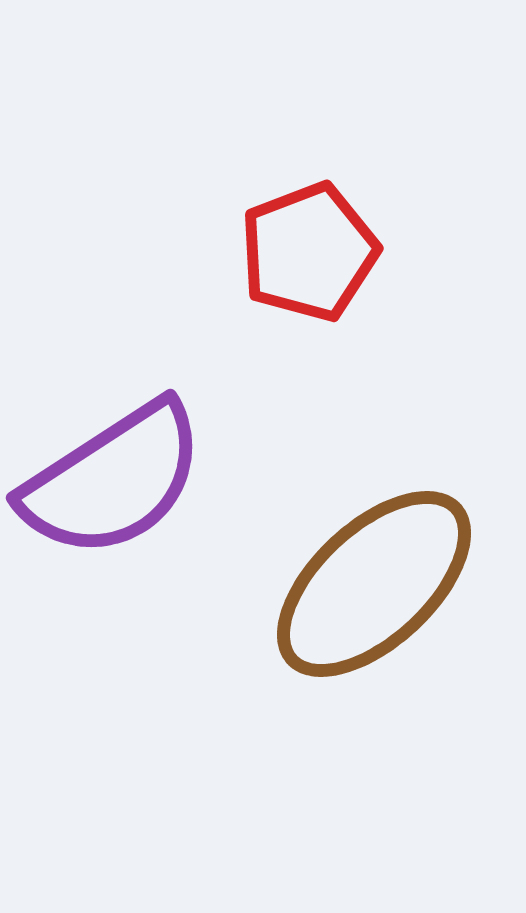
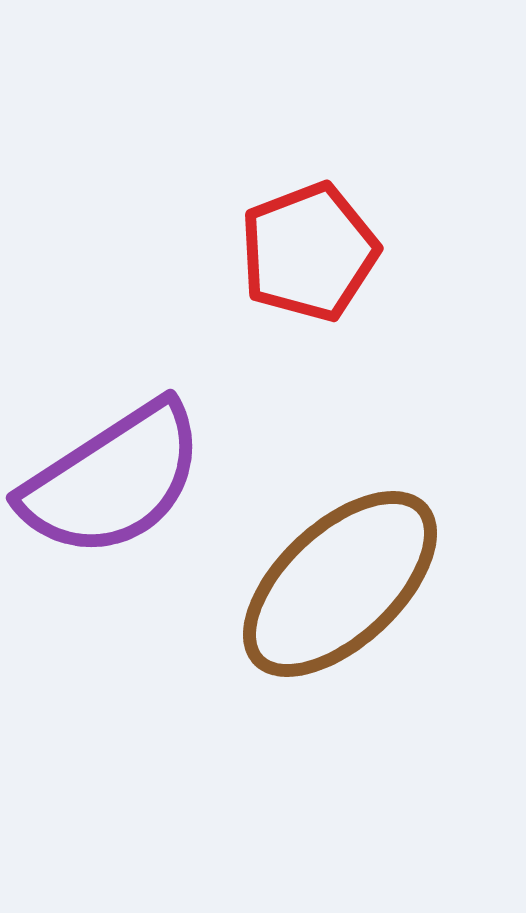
brown ellipse: moved 34 px left
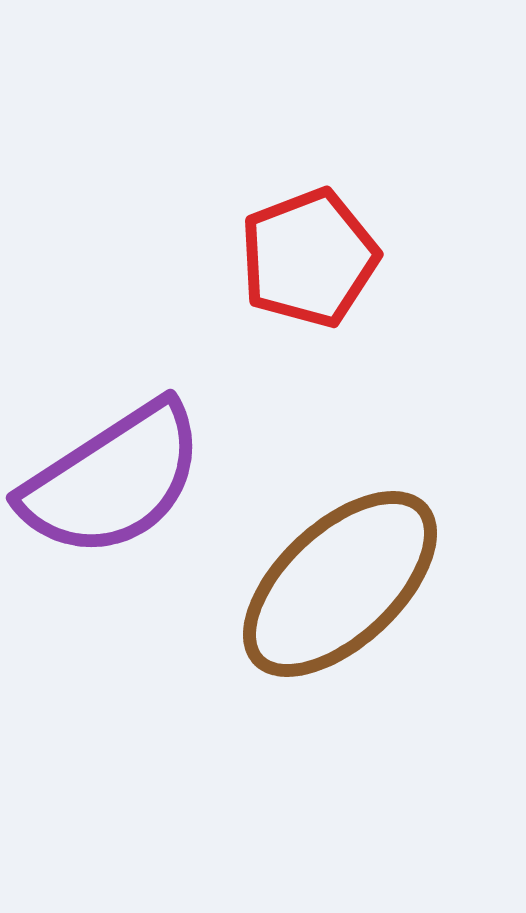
red pentagon: moved 6 px down
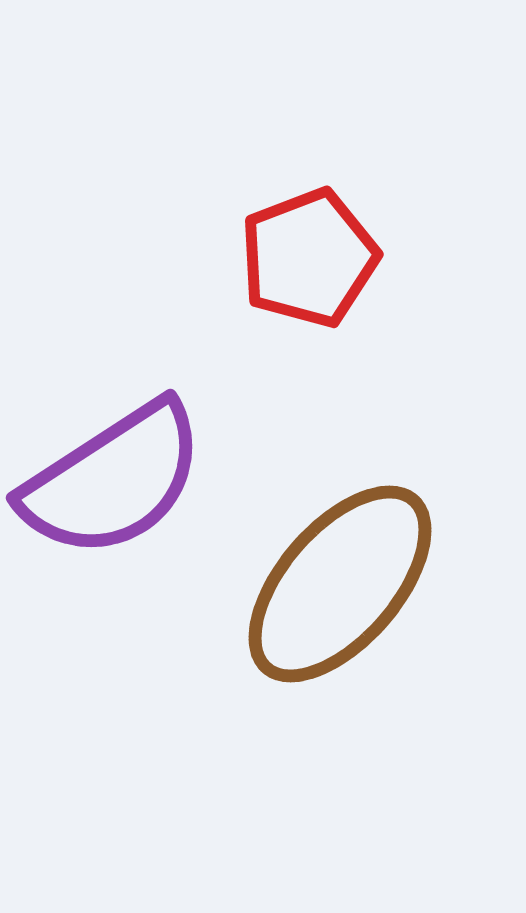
brown ellipse: rotated 6 degrees counterclockwise
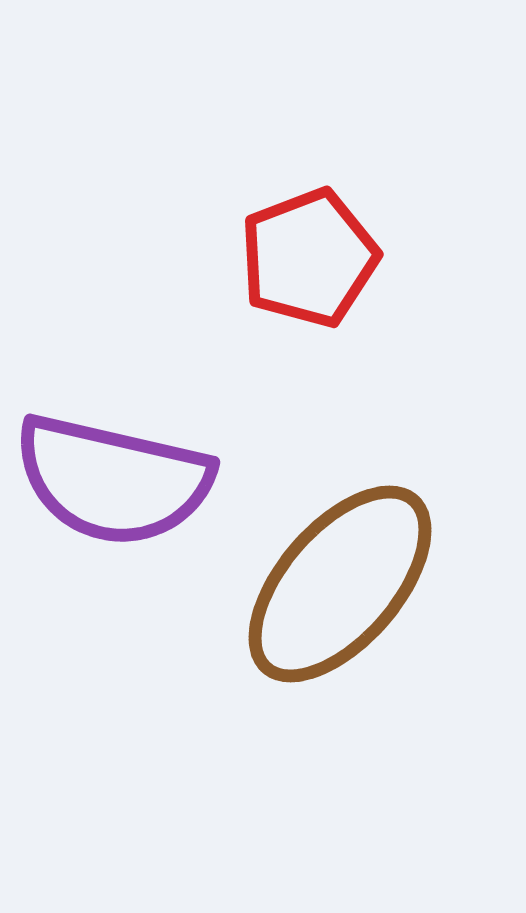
purple semicircle: rotated 46 degrees clockwise
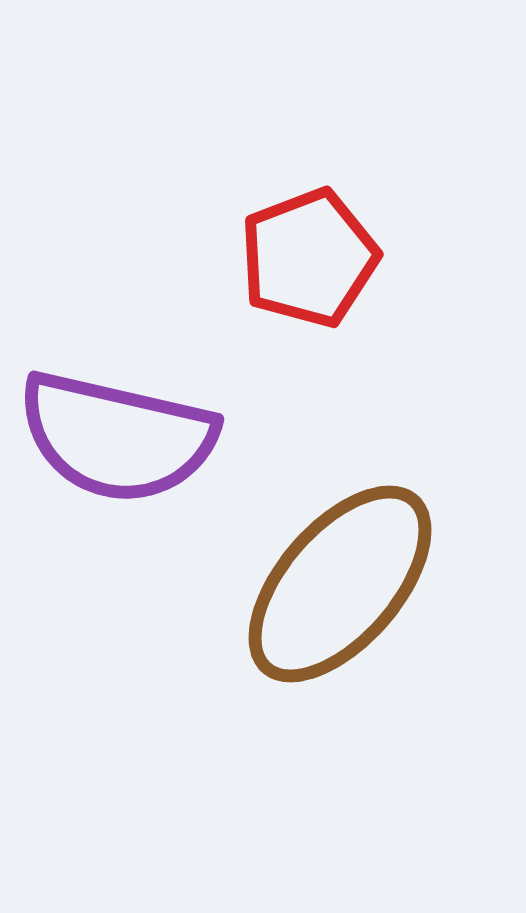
purple semicircle: moved 4 px right, 43 px up
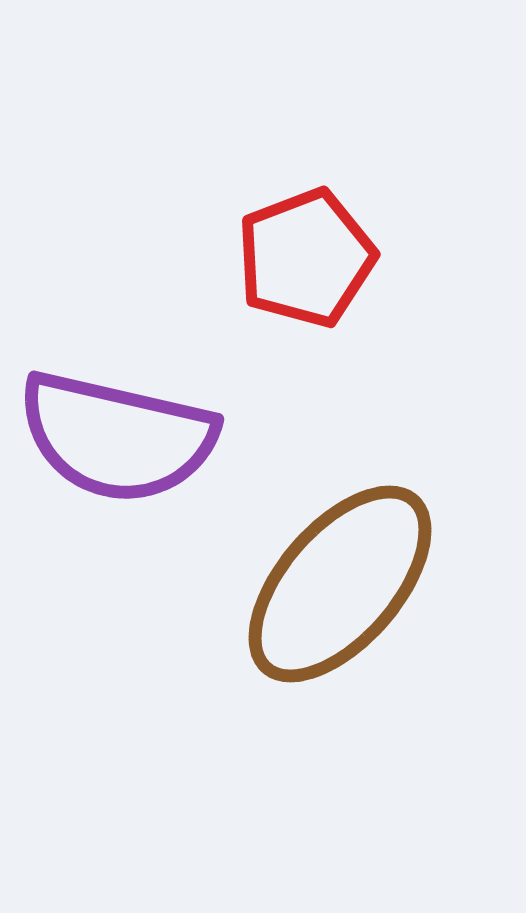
red pentagon: moved 3 px left
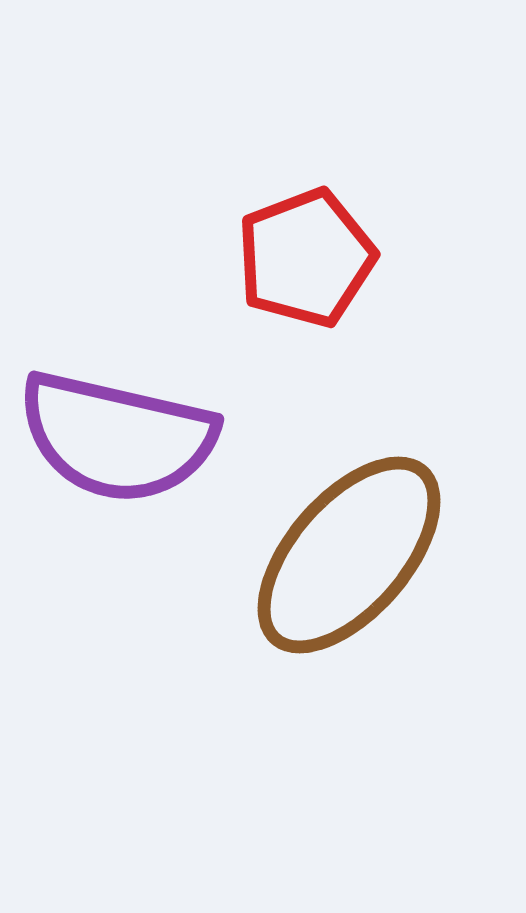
brown ellipse: moved 9 px right, 29 px up
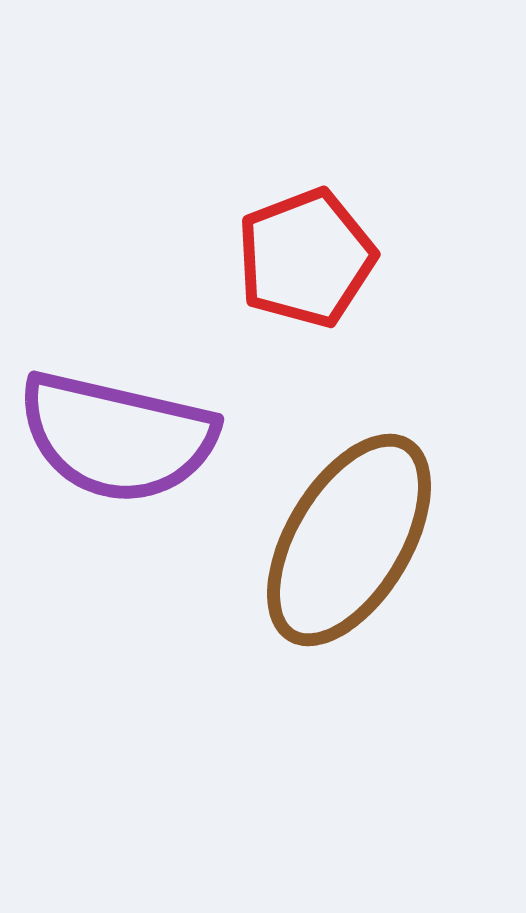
brown ellipse: moved 15 px up; rotated 10 degrees counterclockwise
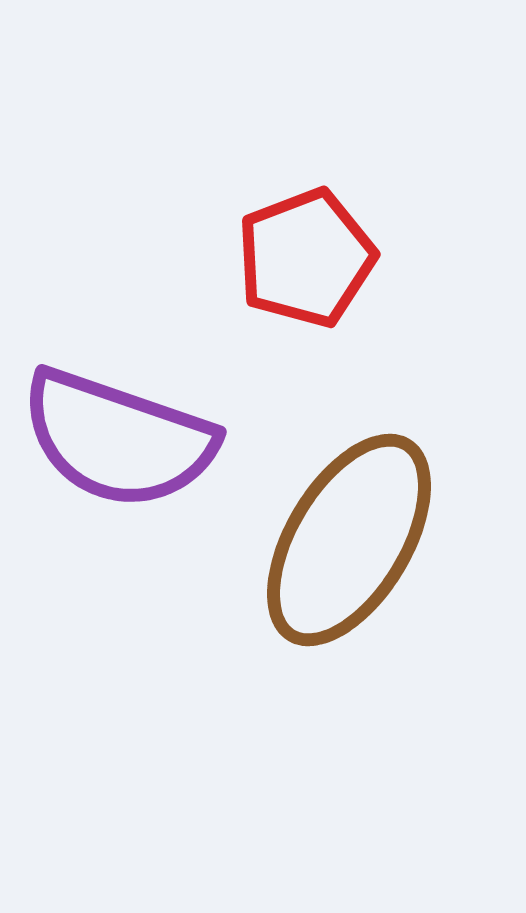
purple semicircle: moved 1 px right, 2 px down; rotated 6 degrees clockwise
